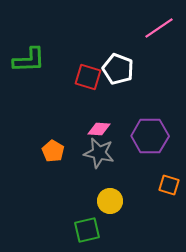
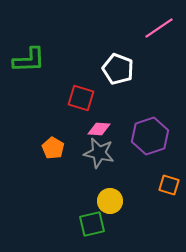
red square: moved 7 px left, 21 px down
purple hexagon: rotated 18 degrees counterclockwise
orange pentagon: moved 3 px up
green square: moved 5 px right, 6 px up
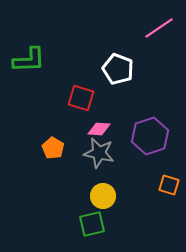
yellow circle: moved 7 px left, 5 px up
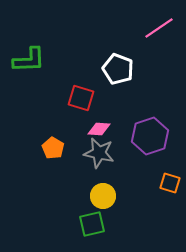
orange square: moved 1 px right, 2 px up
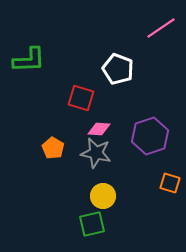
pink line: moved 2 px right
gray star: moved 3 px left
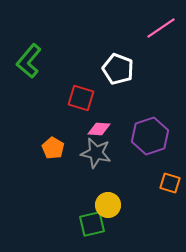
green L-shape: moved 1 px down; rotated 132 degrees clockwise
yellow circle: moved 5 px right, 9 px down
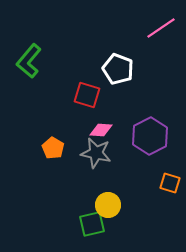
red square: moved 6 px right, 3 px up
pink diamond: moved 2 px right, 1 px down
purple hexagon: rotated 9 degrees counterclockwise
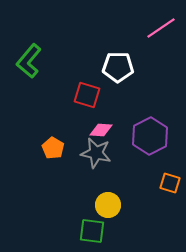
white pentagon: moved 2 px up; rotated 20 degrees counterclockwise
green square: moved 7 px down; rotated 20 degrees clockwise
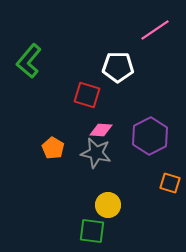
pink line: moved 6 px left, 2 px down
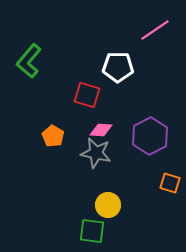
orange pentagon: moved 12 px up
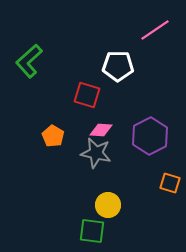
green L-shape: rotated 8 degrees clockwise
white pentagon: moved 1 px up
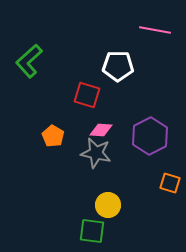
pink line: rotated 44 degrees clockwise
